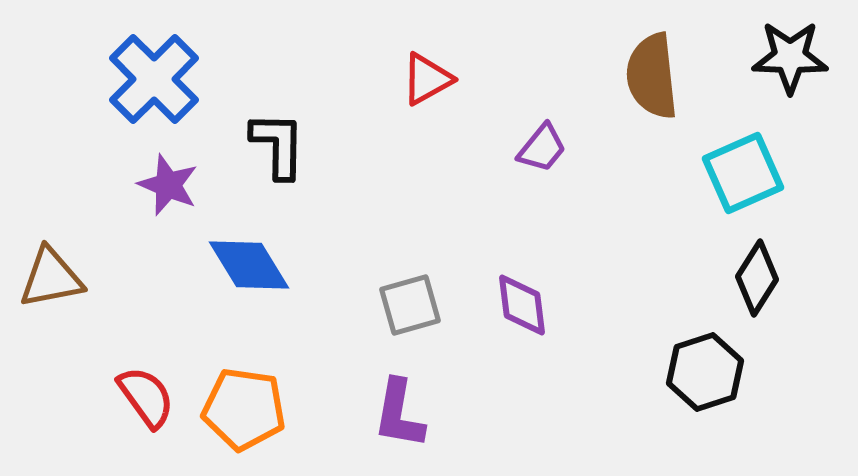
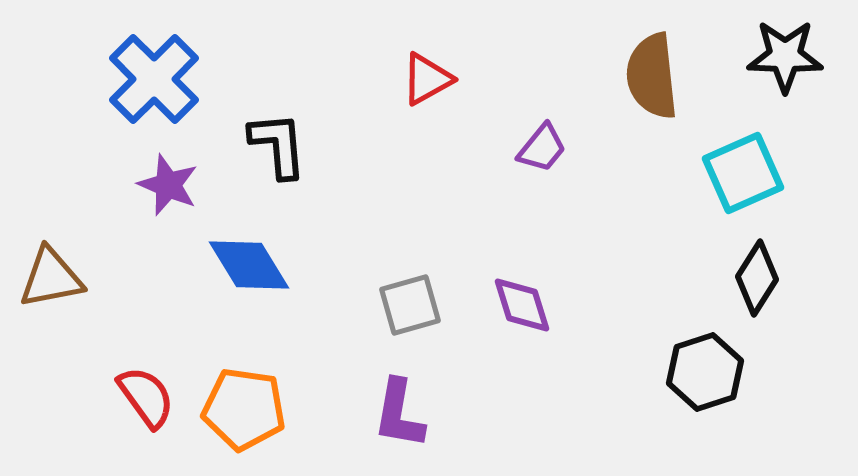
black star: moved 5 px left, 1 px up
black L-shape: rotated 6 degrees counterclockwise
purple diamond: rotated 10 degrees counterclockwise
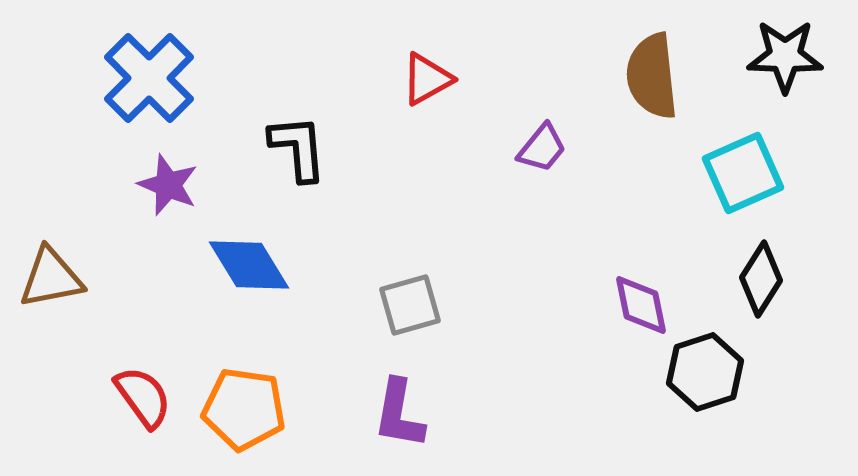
blue cross: moved 5 px left, 1 px up
black L-shape: moved 20 px right, 3 px down
black diamond: moved 4 px right, 1 px down
purple diamond: moved 119 px right; rotated 6 degrees clockwise
red semicircle: moved 3 px left
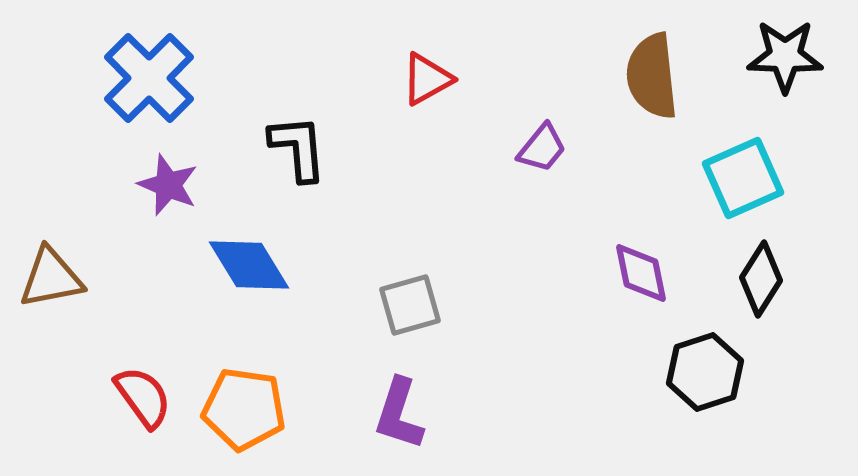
cyan square: moved 5 px down
purple diamond: moved 32 px up
purple L-shape: rotated 8 degrees clockwise
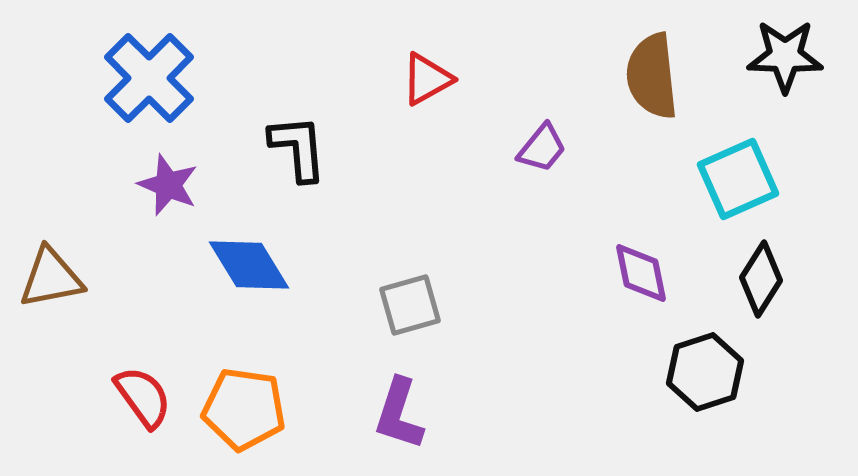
cyan square: moved 5 px left, 1 px down
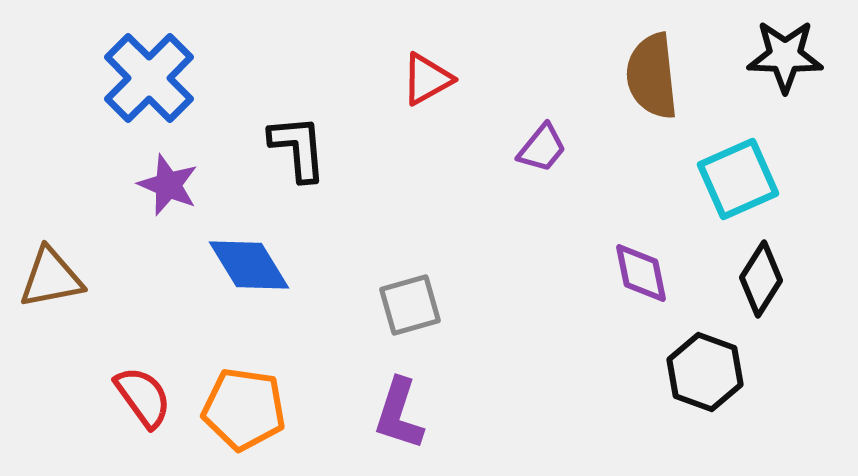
black hexagon: rotated 22 degrees counterclockwise
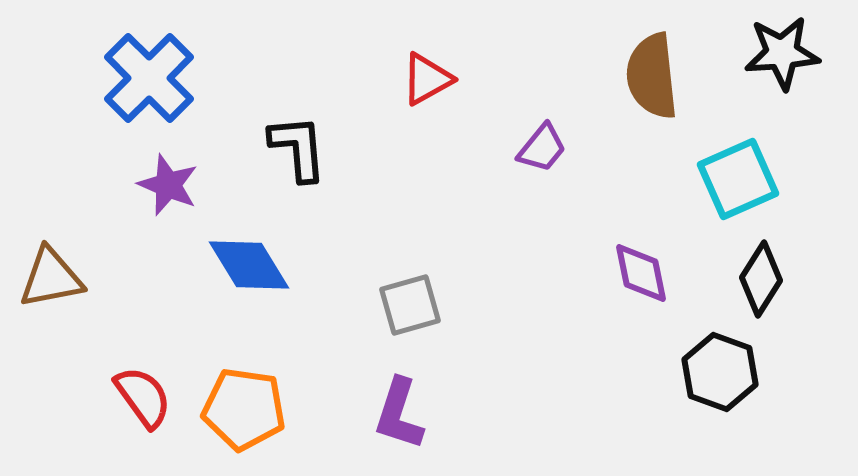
black star: moved 3 px left, 3 px up; rotated 6 degrees counterclockwise
black hexagon: moved 15 px right
